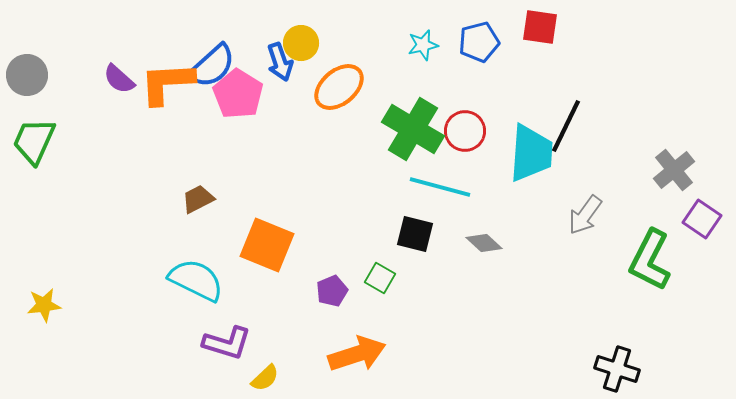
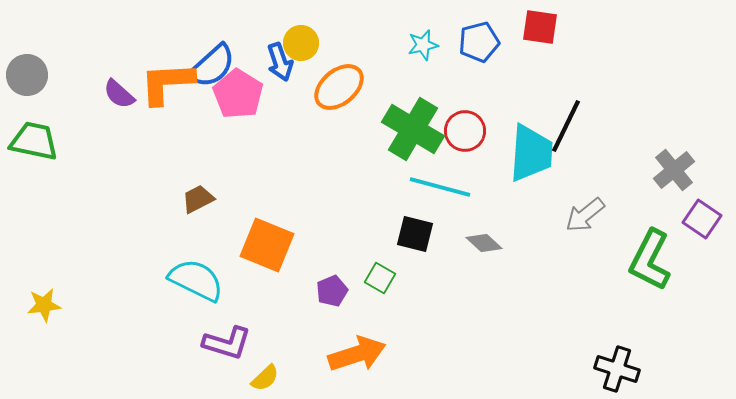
purple semicircle: moved 15 px down
green trapezoid: rotated 78 degrees clockwise
gray arrow: rotated 15 degrees clockwise
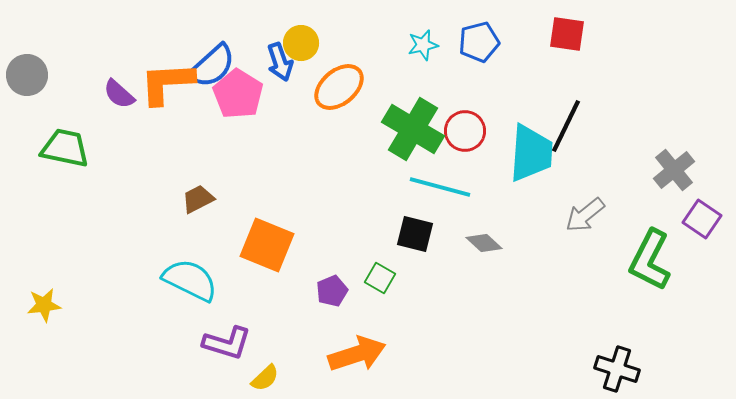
red square: moved 27 px right, 7 px down
green trapezoid: moved 31 px right, 7 px down
cyan semicircle: moved 6 px left
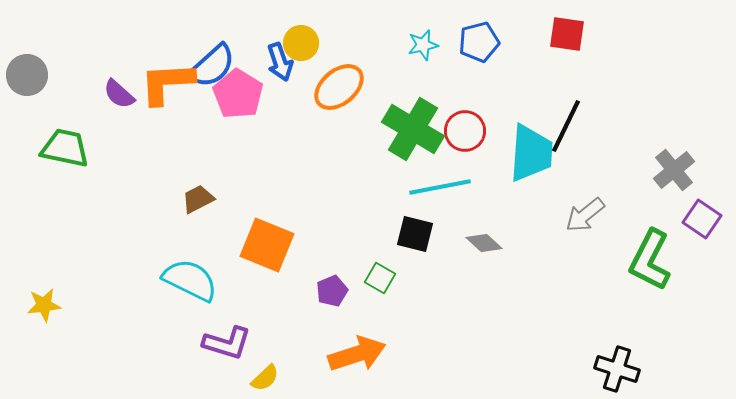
cyan line: rotated 26 degrees counterclockwise
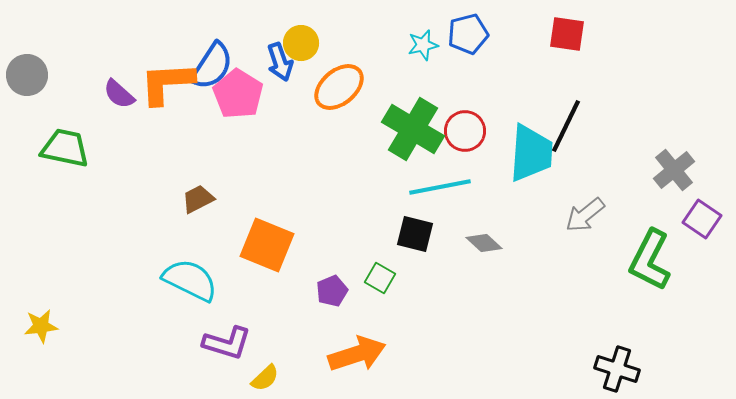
blue pentagon: moved 11 px left, 8 px up
blue semicircle: rotated 15 degrees counterclockwise
yellow star: moved 3 px left, 21 px down
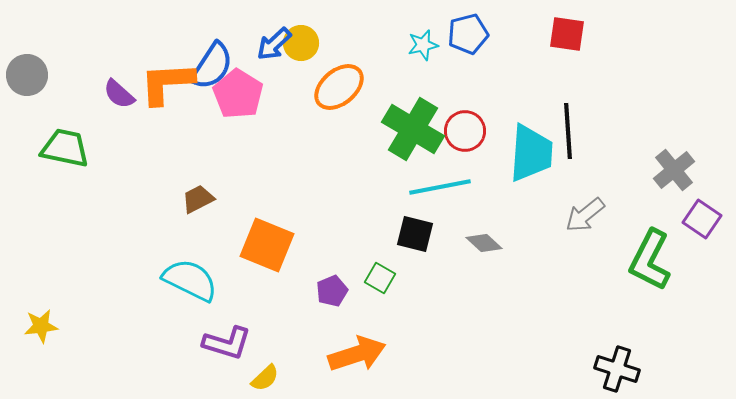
blue arrow: moved 6 px left, 18 px up; rotated 66 degrees clockwise
black line: moved 2 px right, 5 px down; rotated 30 degrees counterclockwise
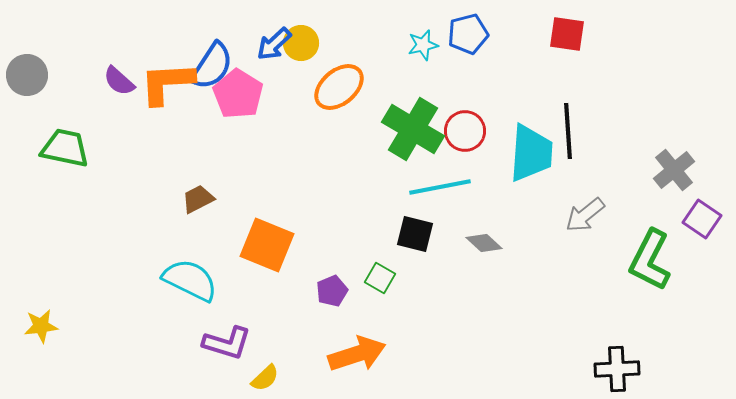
purple semicircle: moved 13 px up
black cross: rotated 21 degrees counterclockwise
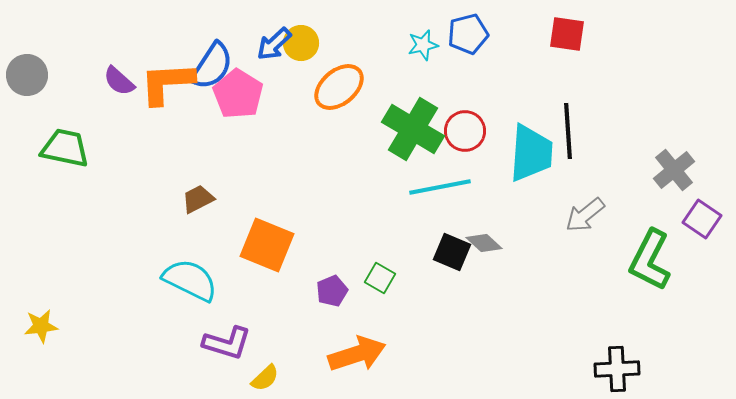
black square: moved 37 px right, 18 px down; rotated 9 degrees clockwise
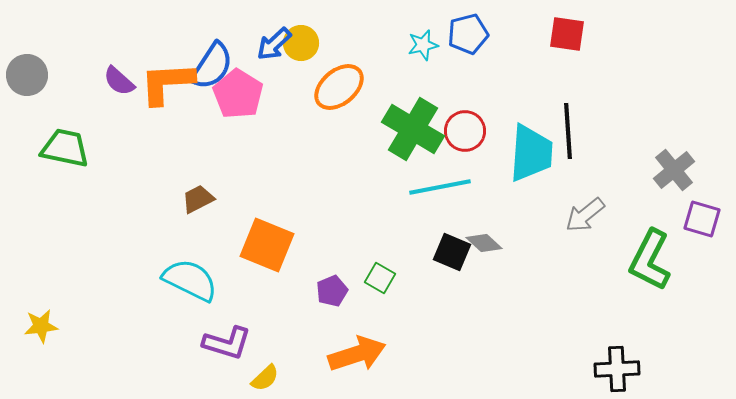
purple square: rotated 18 degrees counterclockwise
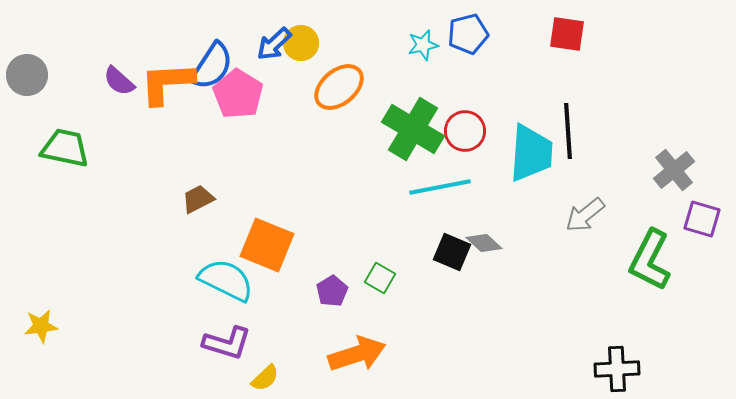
cyan semicircle: moved 36 px right
purple pentagon: rotated 8 degrees counterclockwise
